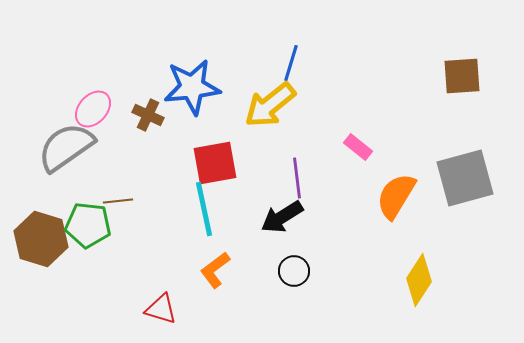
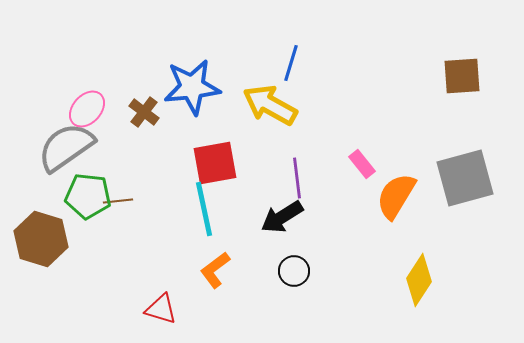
yellow arrow: rotated 68 degrees clockwise
pink ellipse: moved 6 px left
brown cross: moved 4 px left, 3 px up; rotated 12 degrees clockwise
pink rectangle: moved 4 px right, 17 px down; rotated 12 degrees clockwise
green pentagon: moved 29 px up
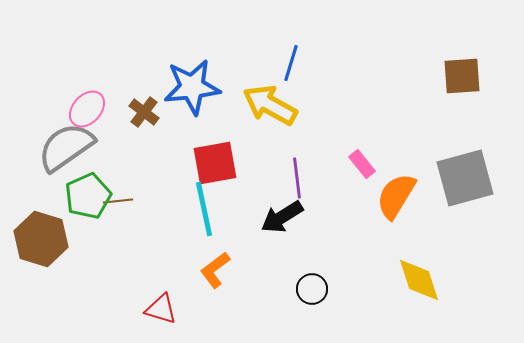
green pentagon: rotated 30 degrees counterclockwise
black circle: moved 18 px right, 18 px down
yellow diamond: rotated 51 degrees counterclockwise
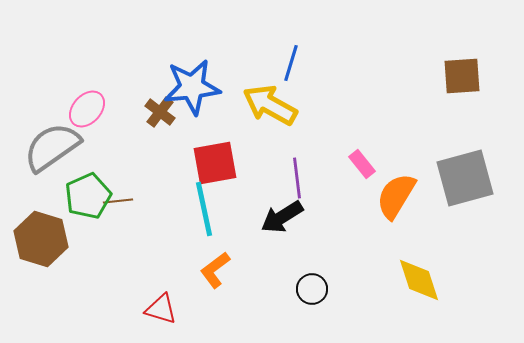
brown cross: moved 16 px right
gray semicircle: moved 14 px left
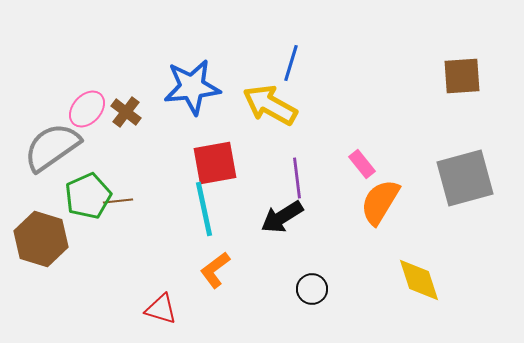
brown cross: moved 34 px left
orange semicircle: moved 16 px left, 6 px down
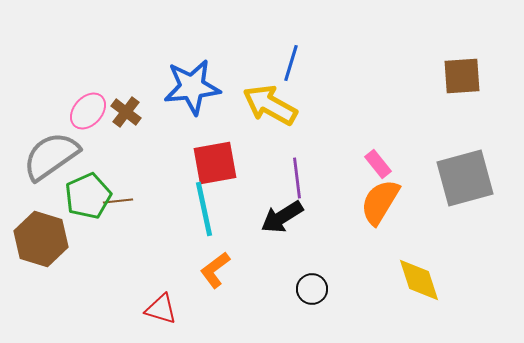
pink ellipse: moved 1 px right, 2 px down
gray semicircle: moved 1 px left, 9 px down
pink rectangle: moved 16 px right
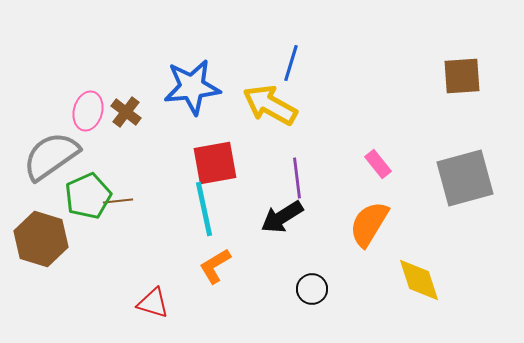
pink ellipse: rotated 27 degrees counterclockwise
orange semicircle: moved 11 px left, 22 px down
orange L-shape: moved 4 px up; rotated 6 degrees clockwise
red triangle: moved 8 px left, 6 px up
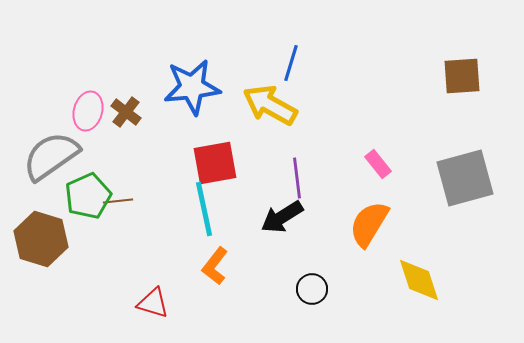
orange L-shape: rotated 21 degrees counterclockwise
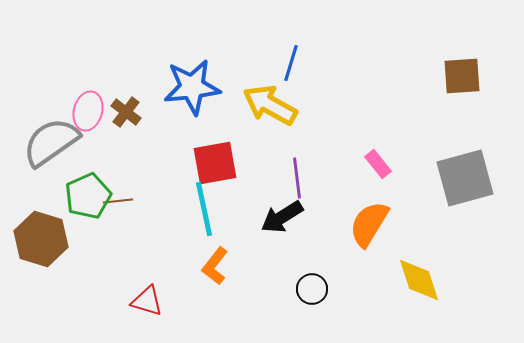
gray semicircle: moved 14 px up
red triangle: moved 6 px left, 2 px up
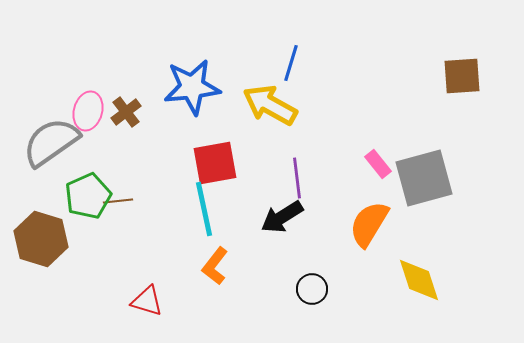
brown cross: rotated 16 degrees clockwise
gray square: moved 41 px left
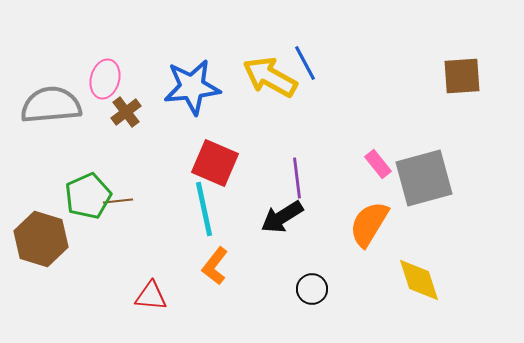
blue line: moved 14 px right; rotated 45 degrees counterclockwise
yellow arrow: moved 28 px up
pink ellipse: moved 17 px right, 32 px up
gray semicircle: moved 37 px up; rotated 30 degrees clockwise
red square: rotated 33 degrees clockwise
red triangle: moved 4 px right, 5 px up; rotated 12 degrees counterclockwise
